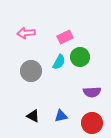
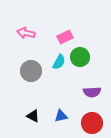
pink arrow: rotated 18 degrees clockwise
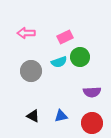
pink arrow: rotated 12 degrees counterclockwise
cyan semicircle: rotated 42 degrees clockwise
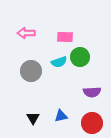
pink rectangle: rotated 28 degrees clockwise
black triangle: moved 2 px down; rotated 32 degrees clockwise
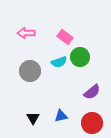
pink rectangle: rotated 35 degrees clockwise
gray circle: moved 1 px left
purple semicircle: rotated 36 degrees counterclockwise
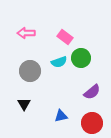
green circle: moved 1 px right, 1 px down
black triangle: moved 9 px left, 14 px up
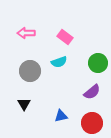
green circle: moved 17 px right, 5 px down
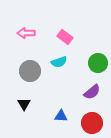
blue triangle: rotated 16 degrees clockwise
